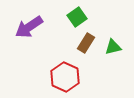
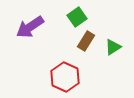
purple arrow: moved 1 px right
brown rectangle: moved 2 px up
green triangle: rotated 18 degrees counterclockwise
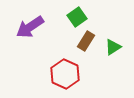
red hexagon: moved 3 px up
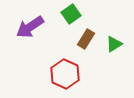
green square: moved 6 px left, 3 px up
brown rectangle: moved 2 px up
green triangle: moved 1 px right, 3 px up
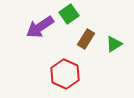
green square: moved 2 px left
purple arrow: moved 10 px right
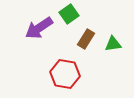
purple arrow: moved 1 px left, 1 px down
green triangle: moved 1 px left; rotated 24 degrees clockwise
red hexagon: rotated 16 degrees counterclockwise
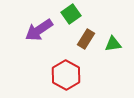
green square: moved 2 px right
purple arrow: moved 2 px down
red hexagon: moved 1 px right, 1 px down; rotated 20 degrees clockwise
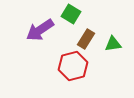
green square: rotated 24 degrees counterclockwise
purple arrow: moved 1 px right
red hexagon: moved 7 px right, 9 px up; rotated 16 degrees clockwise
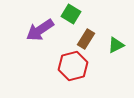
green triangle: moved 3 px right, 1 px down; rotated 18 degrees counterclockwise
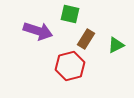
green square: moved 1 px left; rotated 18 degrees counterclockwise
purple arrow: moved 2 px left, 1 px down; rotated 128 degrees counterclockwise
red hexagon: moved 3 px left
